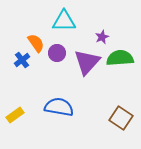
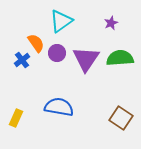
cyan triangle: moved 3 px left; rotated 35 degrees counterclockwise
purple star: moved 9 px right, 14 px up
purple triangle: moved 1 px left, 3 px up; rotated 8 degrees counterclockwise
yellow rectangle: moved 1 px right, 3 px down; rotated 30 degrees counterclockwise
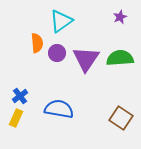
purple star: moved 9 px right, 6 px up
orange semicircle: moved 1 px right; rotated 30 degrees clockwise
blue cross: moved 2 px left, 36 px down
blue semicircle: moved 2 px down
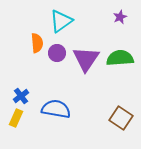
blue cross: moved 1 px right
blue semicircle: moved 3 px left
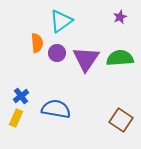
brown square: moved 2 px down
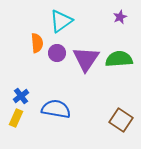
green semicircle: moved 1 px left, 1 px down
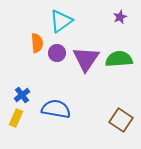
blue cross: moved 1 px right, 1 px up
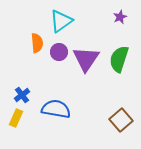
purple circle: moved 2 px right, 1 px up
green semicircle: rotated 68 degrees counterclockwise
brown square: rotated 15 degrees clockwise
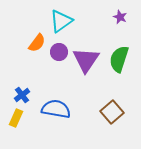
purple star: rotated 24 degrees counterclockwise
orange semicircle: rotated 42 degrees clockwise
purple triangle: moved 1 px down
brown square: moved 9 px left, 8 px up
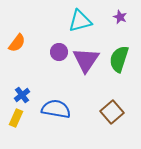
cyan triangle: moved 19 px right; rotated 20 degrees clockwise
orange semicircle: moved 20 px left
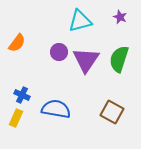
blue cross: rotated 28 degrees counterclockwise
brown square: rotated 20 degrees counterclockwise
